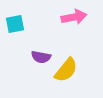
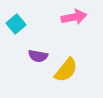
cyan square: moved 1 px right; rotated 30 degrees counterclockwise
purple semicircle: moved 3 px left, 1 px up
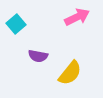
pink arrow: moved 3 px right; rotated 15 degrees counterclockwise
yellow semicircle: moved 4 px right, 3 px down
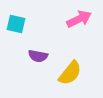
pink arrow: moved 2 px right, 2 px down
cyan square: rotated 36 degrees counterclockwise
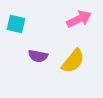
yellow semicircle: moved 3 px right, 12 px up
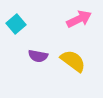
cyan square: rotated 36 degrees clockwise
yellow semicircle: rotated 92 degrees counterclockwise
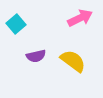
pink arrow: moved 1 px right, 1 px up
purple semicircle: moved 2 px left; rotated 24 degrees counterclockwise
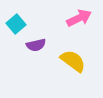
pink arrow: moved 1 px left
purple semicircle: moved 11 px up
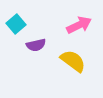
pink arrow: moved 7 px down
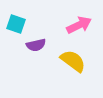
cyan square: rotated 30 degrees counterclockwise
